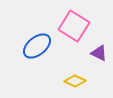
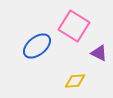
yellow diamond: rotated 30 degrees counterclockwise
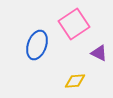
pink square: moved 2 px up; rotated 24 degrees clockwise
blue ellipse: moved 1 px up; rotated 32 degrees counterclockwise
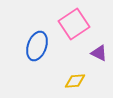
blue ellipse: moved 1 px down
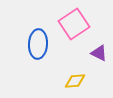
blue ellipse: moved 1 px right, 2 px up; rotated 16 degrees counterclockwise
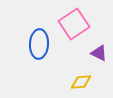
blue ellipse: moved 1 px right
yellow diamond: moved 6 px right, 1 px down
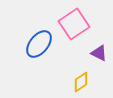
blue ellipse: rotated 36 degrees clockwise
yellow diamond: rotated 30 degrees counterclockwise
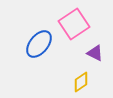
purple triangle: moved 4 px left
